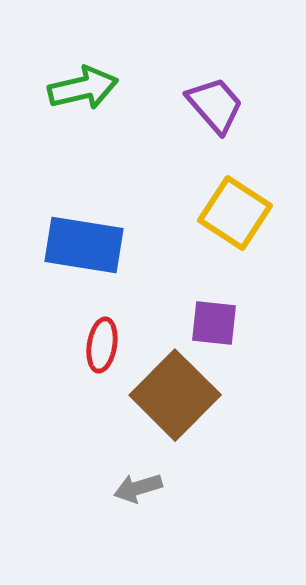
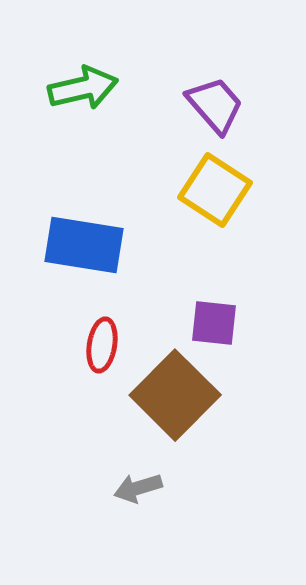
yellow square: moved 20 px left, 23 px up
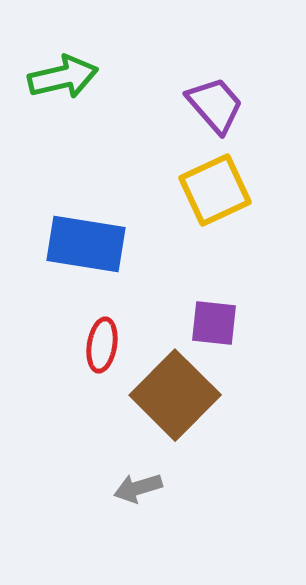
green arrow: moved 20 px left, 11 px up
yellow square: rotated 32 degrees clockwise
blue rectangle: moved 2 px right, 1 px up
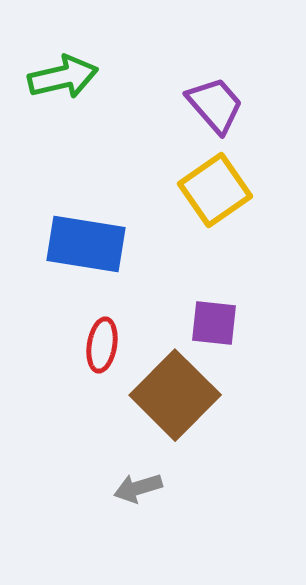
yellow square: rotated 10 degrees counterclockwise
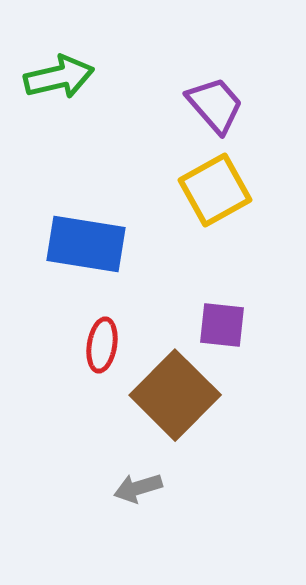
green arrow: moved 4 px left
yellow square: rotated 6 degrees clockwise
purple square: moved 8 px right, 2 px down
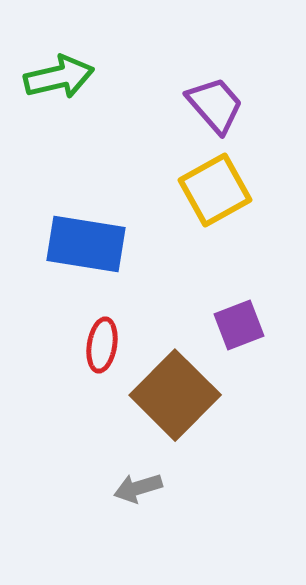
purple square: moved 17 px right; rotated 27 degrees counterclockwise
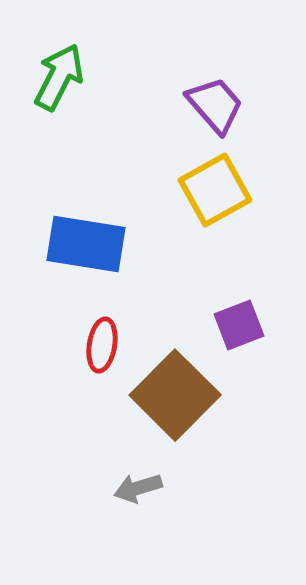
green arrow: rotated 50 degrees counterclockwise
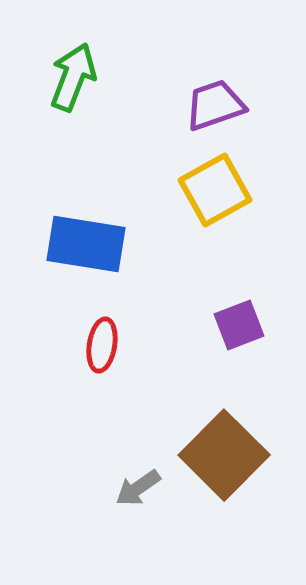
green arrow: moved 14 px right; rotated 6 degrees counterclockwise
purple trapezoid: rotated 68 degrees counterclockwise
brown square: moved 49 px right, 60 px down
gray arrow: rotated 18 degrees counterclockwise
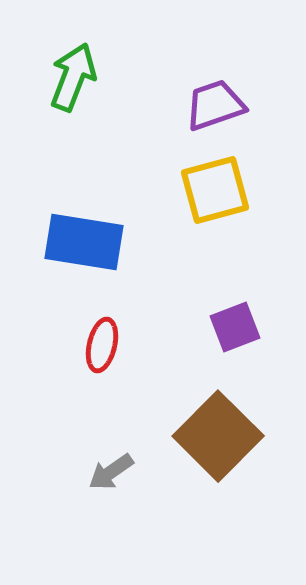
yellow square: rotated 14 degrees clockwise
blue rectangle: moved 2 px left, 2 px up
purple square: moved 4 px left, 2 px down
red ellipse: rotated 4 degrees clockwise
brown square: moved 6 px left, 19 px up
gray arrow: moved 27 px left, 16 px up
